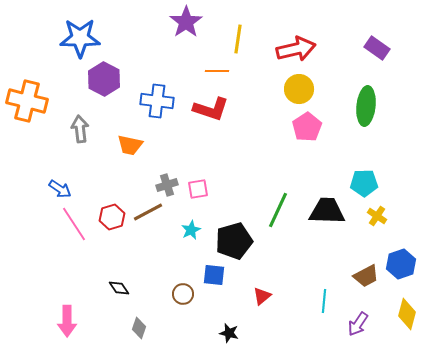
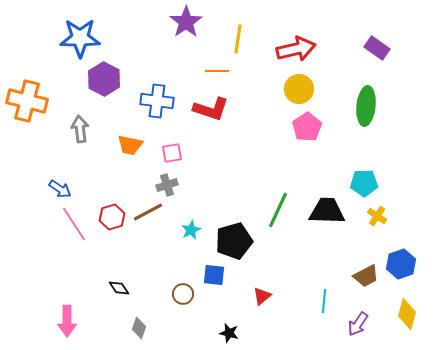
pink square: moved 26 px left, 36 px up
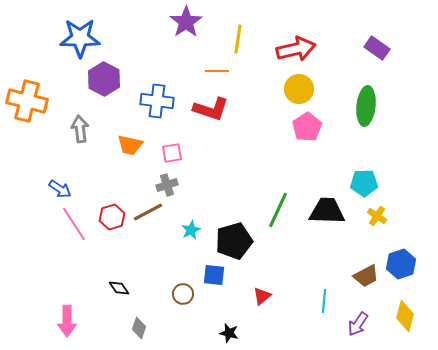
yellow diamond: moved 2 px left, 2 px down
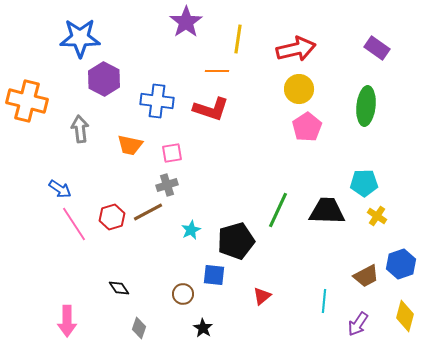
black pentagon: moved 2 px right
black star: moved 26 px left, 5 px up; rotated 18 degrees clockwise
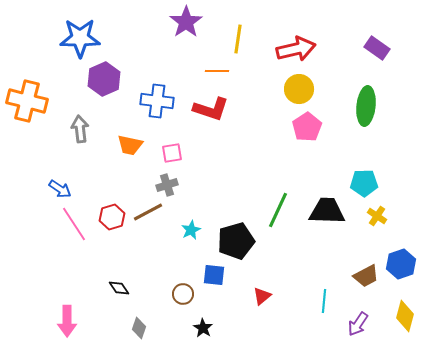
purple hexagon: rotated 8 degrees clockwise
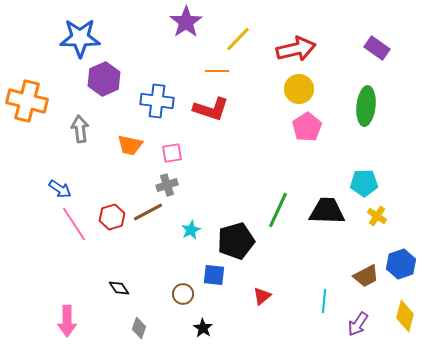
yellow line: rotated 36 degrees clockwise
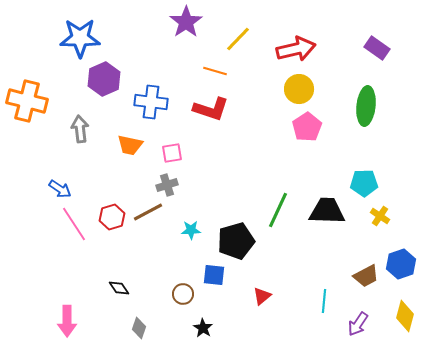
orange line: moved 2 px left; rotated 15 degrees clockwise
blue cross: moved 6 px left, 1 px down
yellow cross: moved 3 px right
cyan star: rotated 24 degrees clockwise
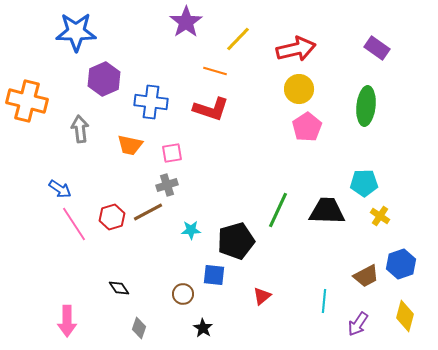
blue star: moved 4 px left, 6 px up
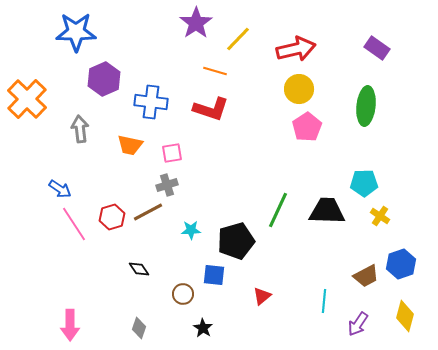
purple star: moved 10 px right, 1 px down
orange cross: moved 2 px up; rotated 30 degrees clockwise
black diamond: moved 20 px right, 19 px up
pink arrow: moved 3 px right, 4 px down
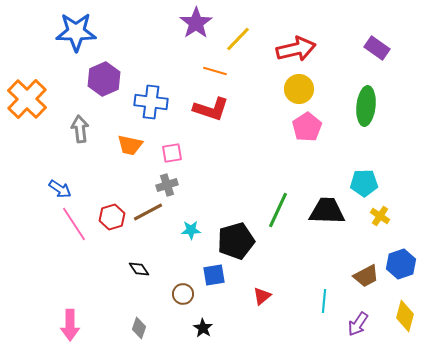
blue square: rotated 15 degrees counterclockwise
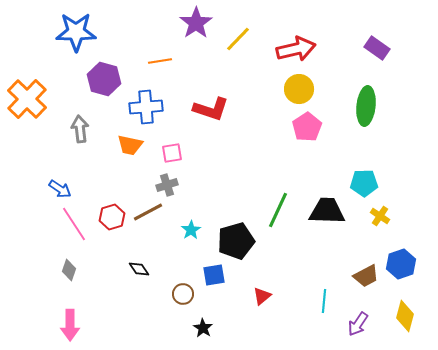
orange line: moved 55 px left, 10 px up; rotated 25 degrees counterclockwise
purple hexagon: rotated 20 degrees counterclockwise
blue cross: moved 5 px left, 5 px down; rotated 12 degrees counterclockwise
cyan star: rotated 30 degrees counterclockwise
gray diamond: moved 70 px left, 58 px up
